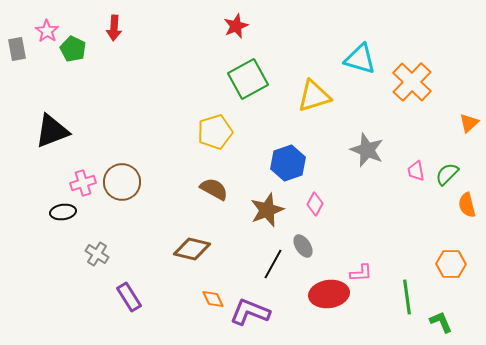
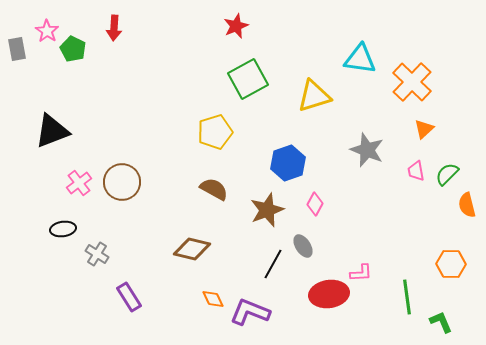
cyan triangle: rotated 8 degrees counterclockwise
orange triangle: moved 45 px left, 6 px down
pink cross: moved 4 px left; rotated 20 degrees counterclockwise
black ellipse: moved 17 px down
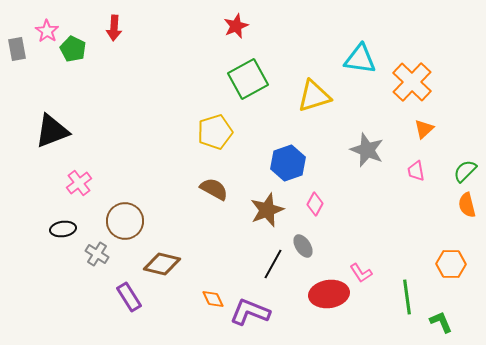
green semicircle: moved 18 px right, 3 px up
brown circle: moved 3 px right, 39 px down
brown diamond: moved 30 px left, 15 px down
pink L-shape: rotated 60 degrees clockwise
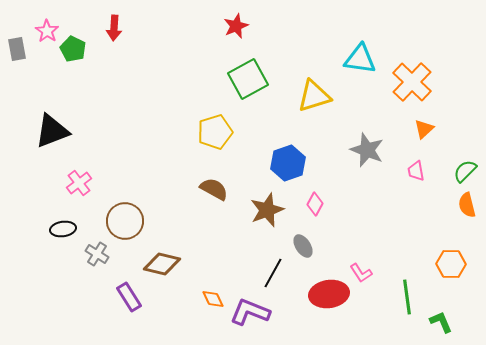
black line: moved 9 px down
